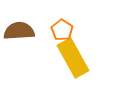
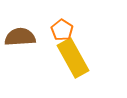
brown semicircle: moved 1 px right, 6 px down
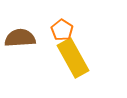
brown semicircle: moved 1 px down
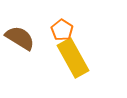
brown semicircle: rotated 36 degrees clockwise
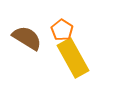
brown semicircle: moved 7 px right
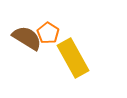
orange pentagon: moved 14 px left, 3 px down
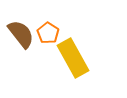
brown semicircle: moved 6 px left, 4 px up; rotated 20 degrees clockwise
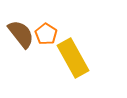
orange pentagon: moved 2 px left, 1 px down
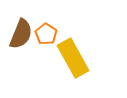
brown semicircle: rotated 60 degrees clockwise
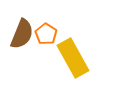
brown semicircle: moved 1 px right
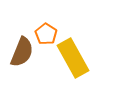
brown semicircle: moved 18 px down
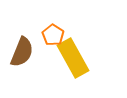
orange pentagon: moved 7 px right, 1 px down
